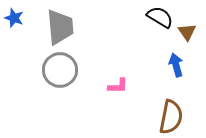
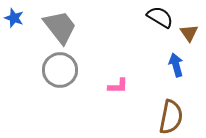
gray trapezoid: rotated 33 degrees counterclockwise
brown triangle: moved 2 px right, 1 px down
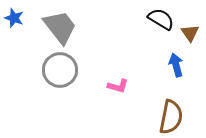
black semicircle: moved 1 px right, 2 px down
brown triangle: moved 1 px right
pink L-shape: rotated 15 degrees clockwise
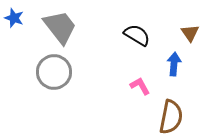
black semicircle: moved 24 px left, 16 px down
blue arrow: moved 2 px left, 1 px up; rotated 20 degrees clockwise
gray circle: moved 6 px left, 2 px down
pink L-shape: moved 22 px right; rotated 135 degrees counterclockwise
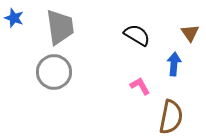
gray trapezoid: rotated 30 degrees clockwise
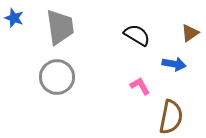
brown triangle: rotated 30 degrees clockwise
blue arrow: rotated 95 degrees clockwise
gray circle: moved 3 px right, 5 px down
